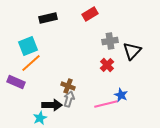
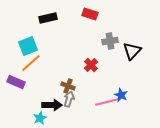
red rectangle: rotated 49 degrees clockwise
red cross: moved 16 px left
pink line: moved 1 px right, 2 px up
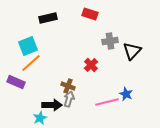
blue star: moved 5 px right, 1 px up
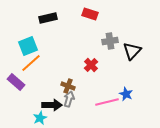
purple rectangle: rotated 18 degrees clockwise
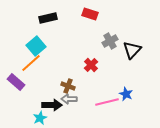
gray cross: rotated 21 degrees counterclockwise
cyan square: moved 8 px right; rotated 18 degrees counterclockwise
black triangle: moved 1 px up
gray arrow: rotated 105 degrees counterclockwise
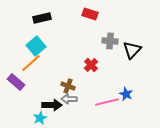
black rectangle: moved 6 px left
gray cross: rotated 35 degrees clockwise
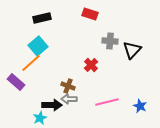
cyan square: moved 2 px right
blue star: moved 14 px right, 12 px down
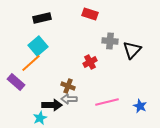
red cross: moved 1 px left, 3 px up; rotated 16 degrees clockwise
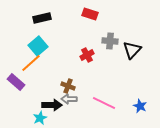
red cross: moved 3 px left, 7 px up
pink line: moved 3 px left, 1 px down; rotated 40 degrees clockwise
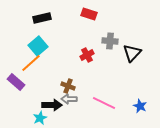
red rectangle: moved 1 px left
black triangle: moved 3 px down
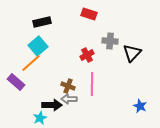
black rectangle: moved 4 px down
pink line: moved 12 px left, 19 px up; rotated 65 degrees clockwise
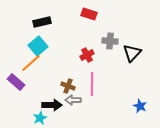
gray arrow: moved 4 px right, 1 px down
